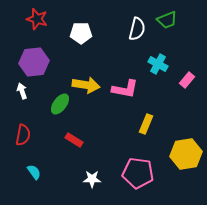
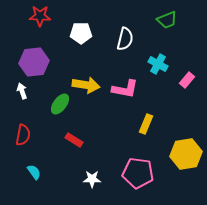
red star: moved 3 px right, 3 px up; rotated 15 degrees counterclockwise
white semicircle: moved 12 px left, 10 px down
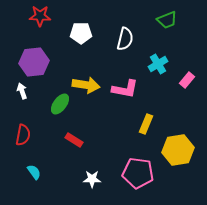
cyan cross: rotated 30 degrees clockwise
yellow hexagon: moved 8 px left, 4 px up
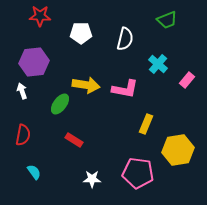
cyan cross: rotated 18 degrees counterclockwise
